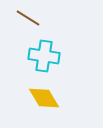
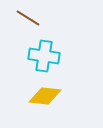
yellow diamond: moved 1 px right, 2 px up; rotated 52 degrees counterclockwise
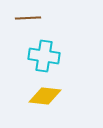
brown line: rotated 35 degrees counterclockwise
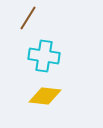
brown line: rotated 55 degrees counterclockwise
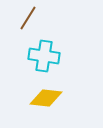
yellow diamond: moved 1 px right, 2 px down
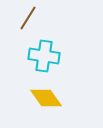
yellow diamond: rotated 48 degrees clockwise
